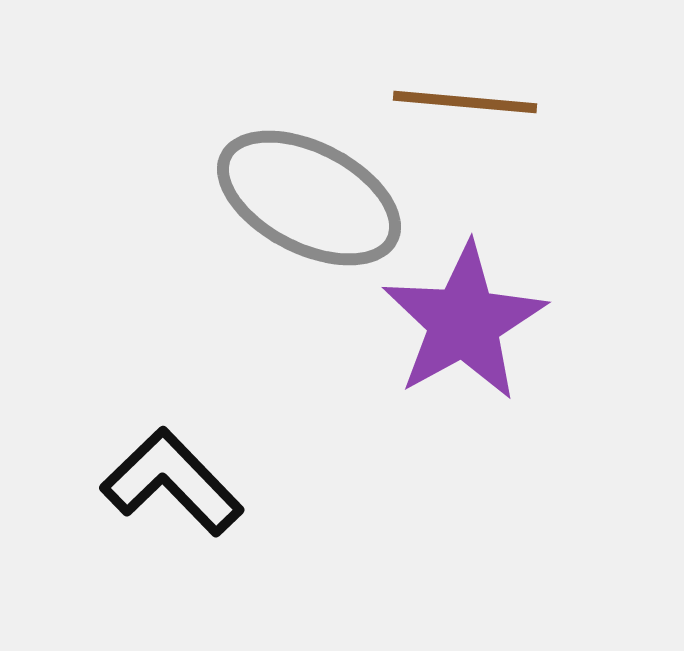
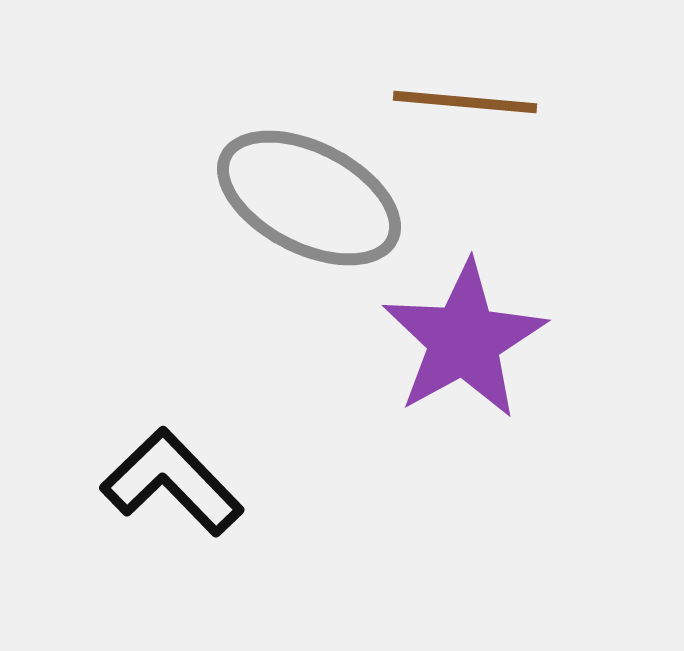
purple star: moved 18 px down
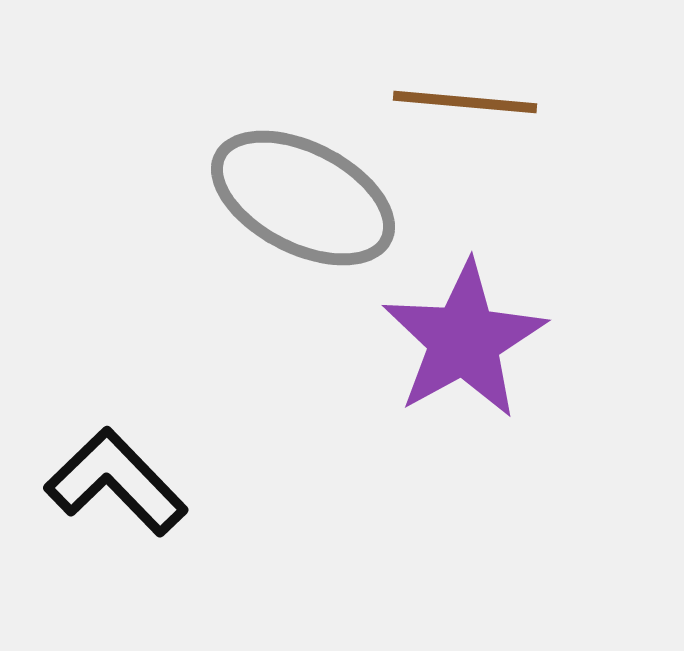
gray ellipse: moved 6 px left
black L-shape: moved 56 px left
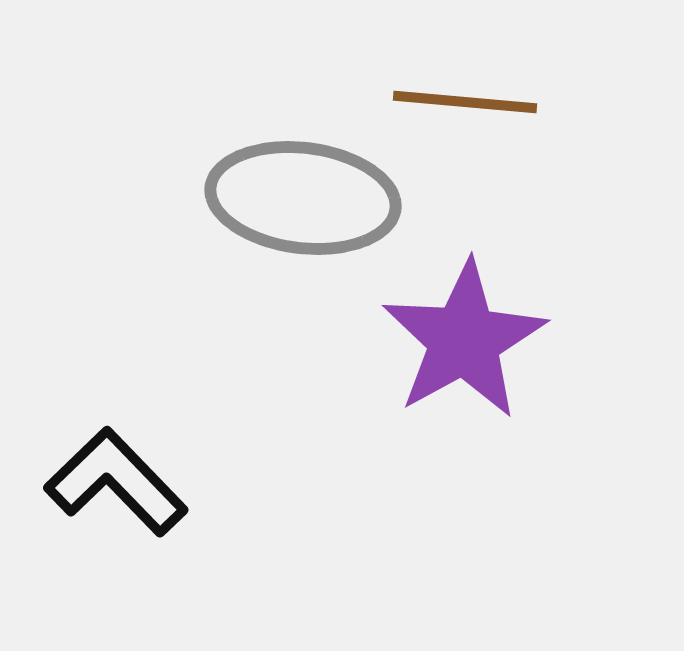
gray ellipse: rotated 20 degrees counterclockwise
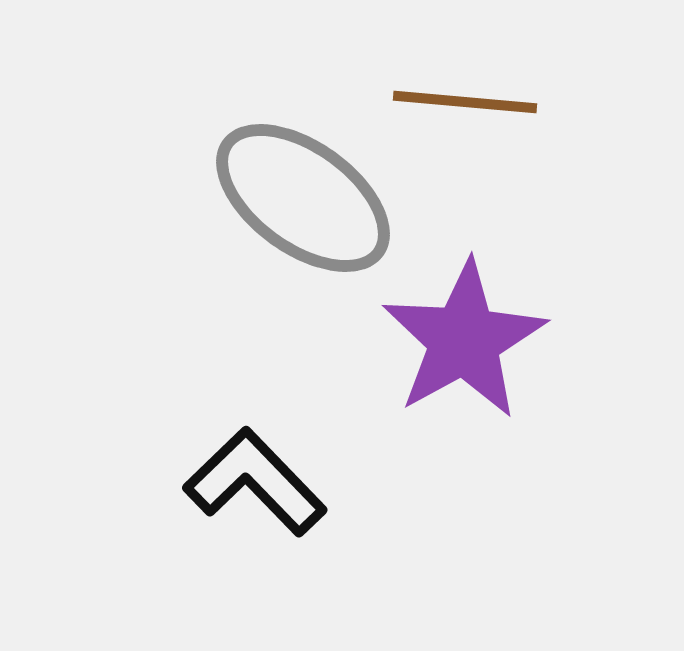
gray ellipse: rotated 29 degrees clockwise
black L-shape: moved 139 px right
